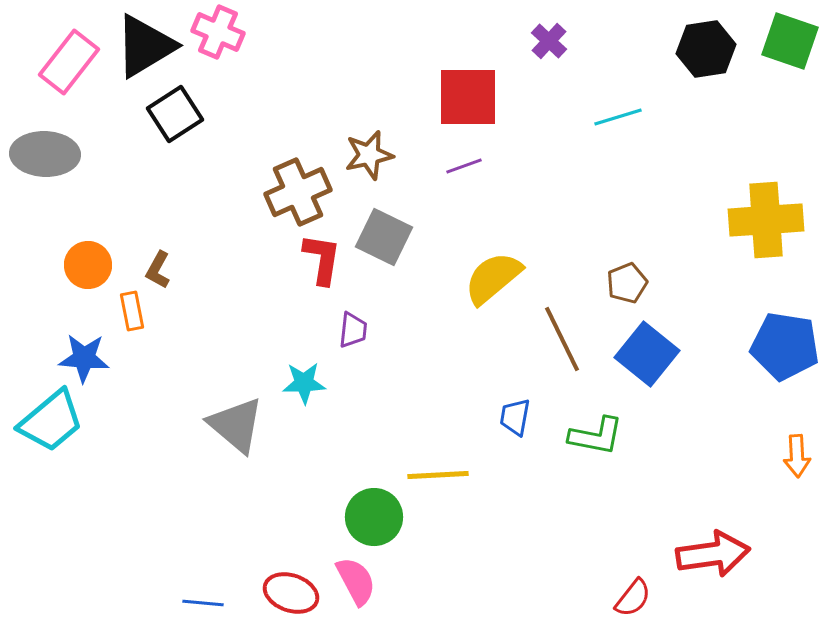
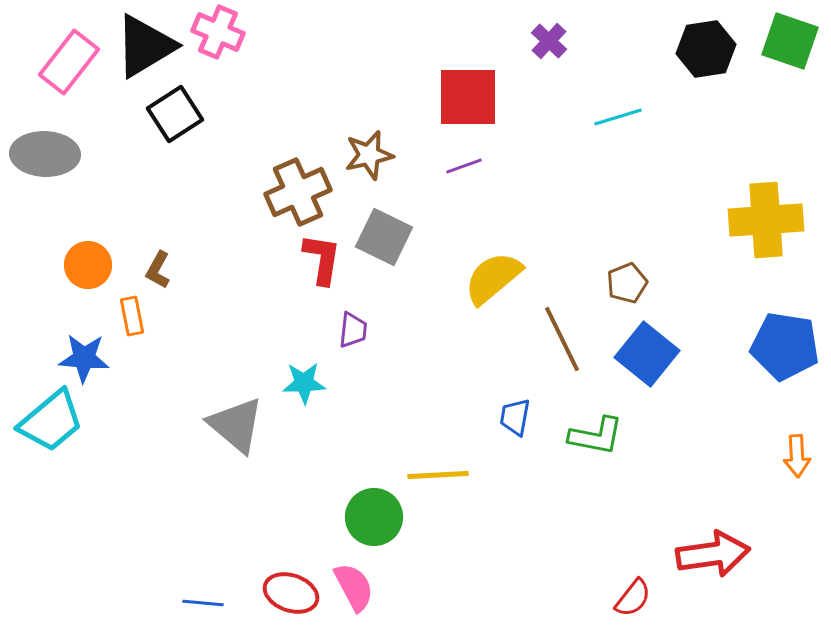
orange rectangle: moved 5 px down
pink semicircle: moved 2 px left, 6 px down
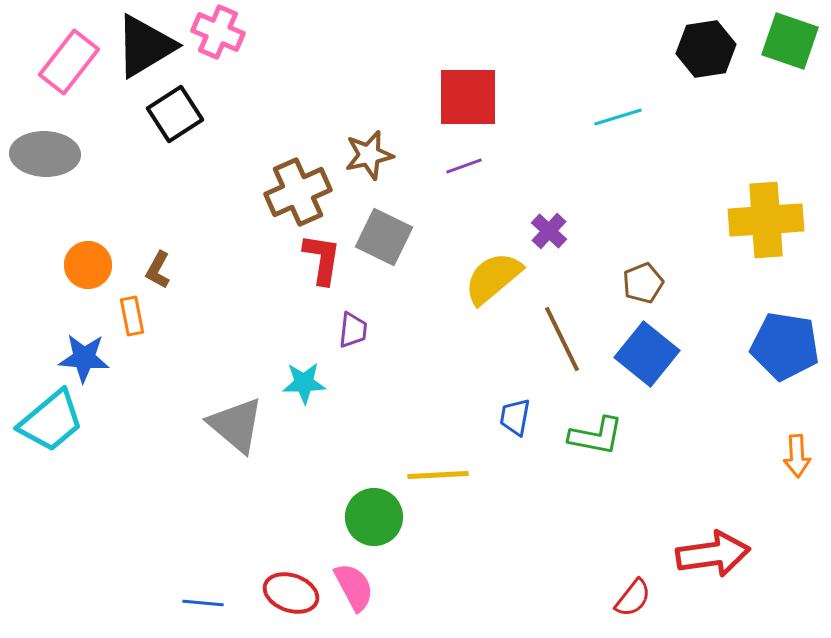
purple cross: moved 190 px down
brown pentagon: moved 16 px right
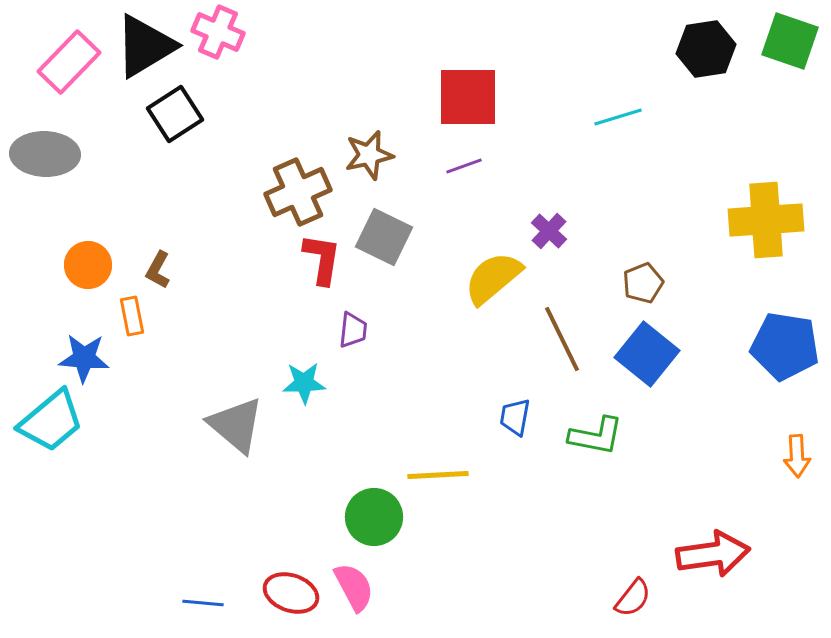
pink rectangle: rotated 6 degrees clockwise
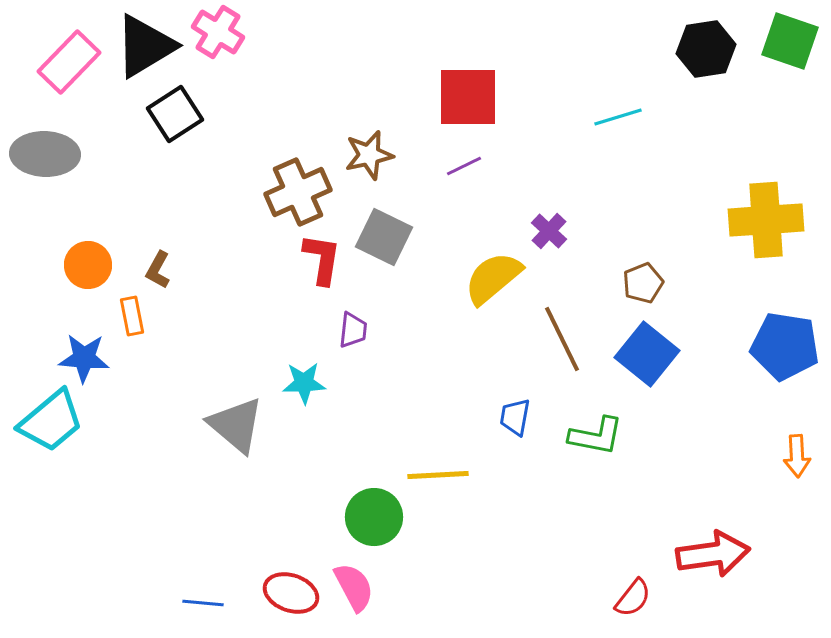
pink cross: rotated 9 degrees clockwise
purple line: rotated 6 degrees counterclockwise
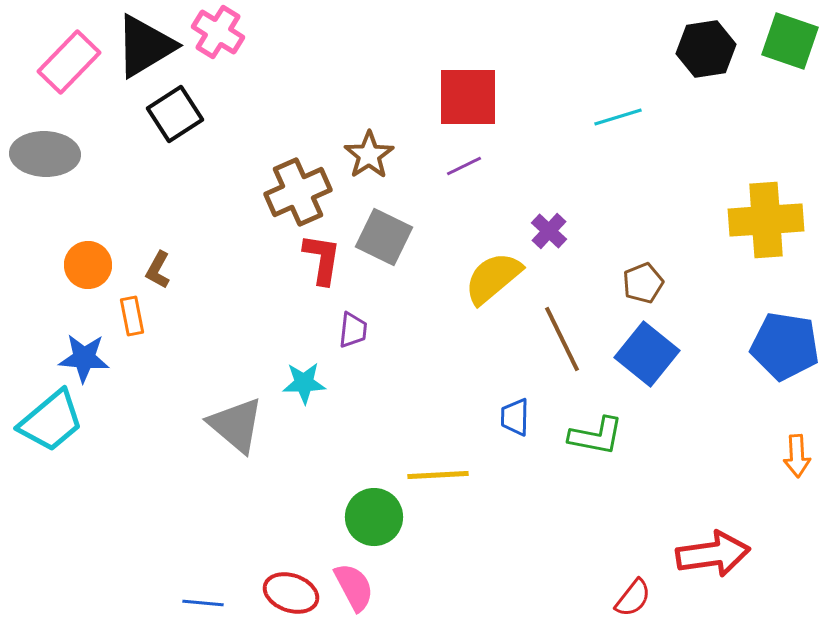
brown star: rotated 21 degrees counterclockwise
blue trapezoid: rotated 9 degrees counterclockwise
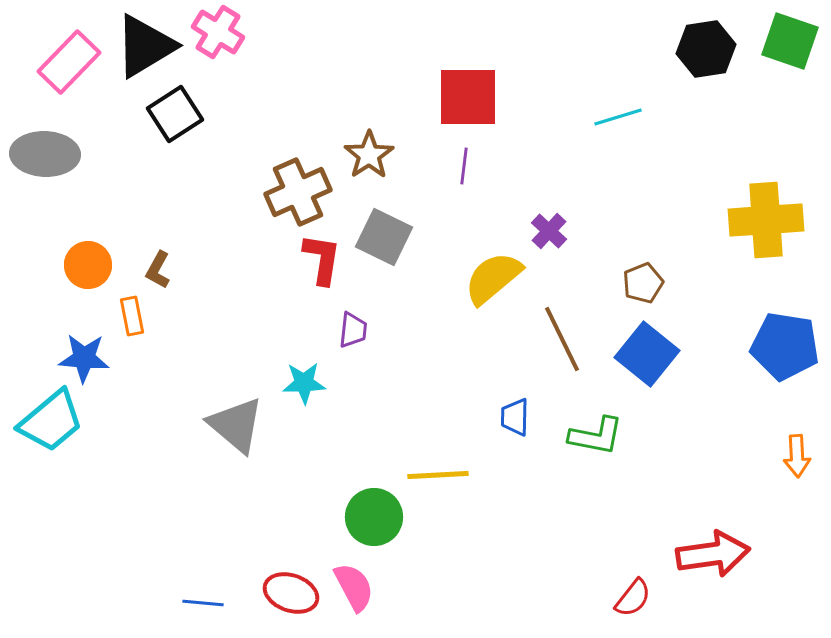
purple line: rotated 57 degrees counterclockwise
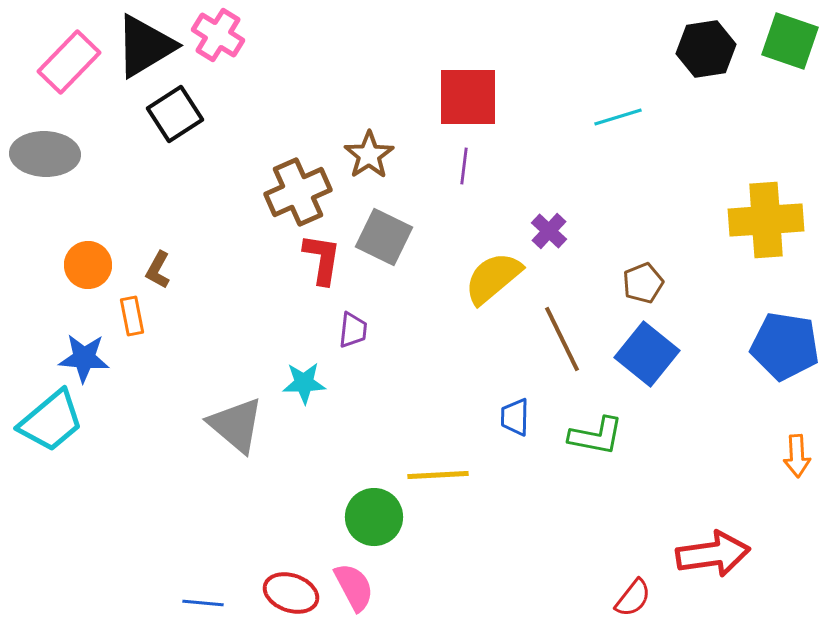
pink cross: moved 3 px down
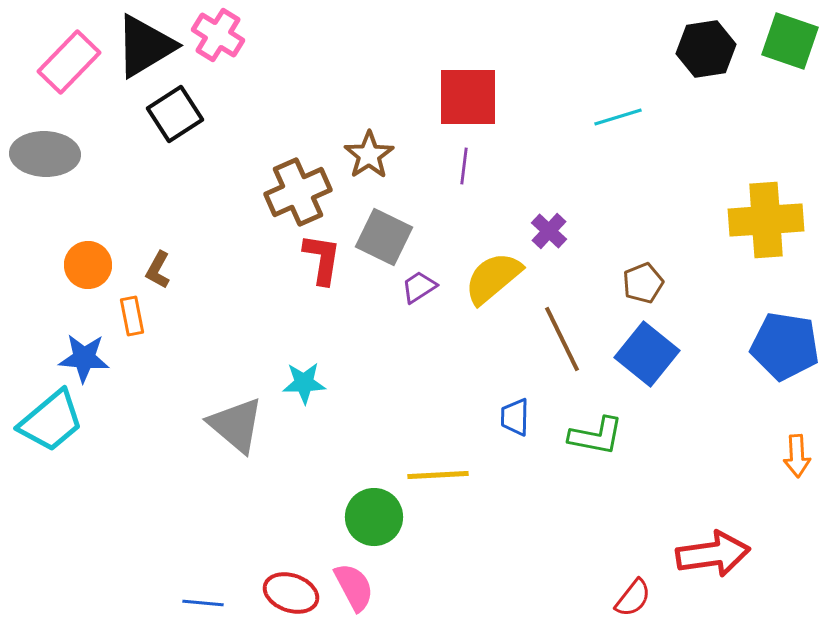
purple trapezoid: moved 66 px right, 43 px up; rotated 129 degrees counterclockwise
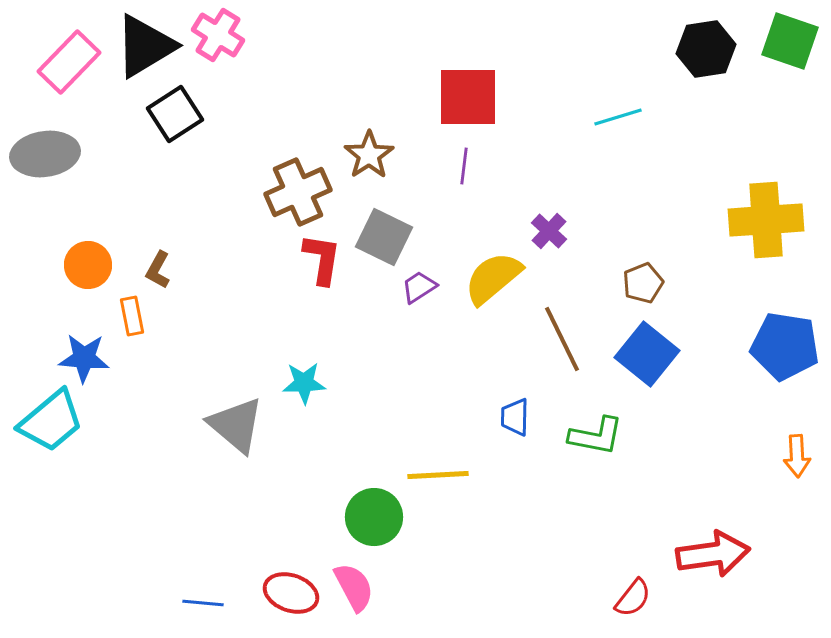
gray ellipse: rotated 10 degrees counterclockwise
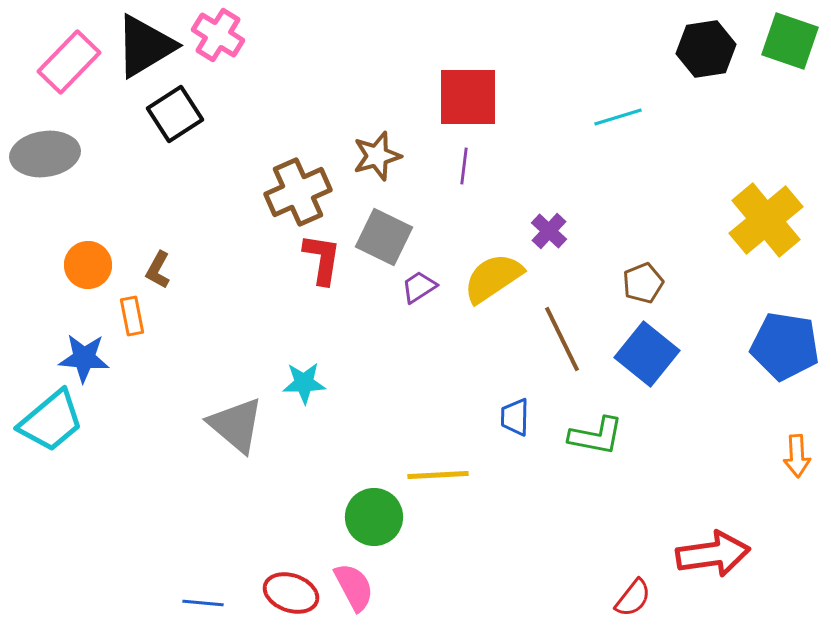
brown star: moved 8 px right, 1 px down; rotated 18 degrees clockwise
yellow cross: rotated 36 degrees counterclockwise
yellow semicircle: rotated 6 degrees clockwise
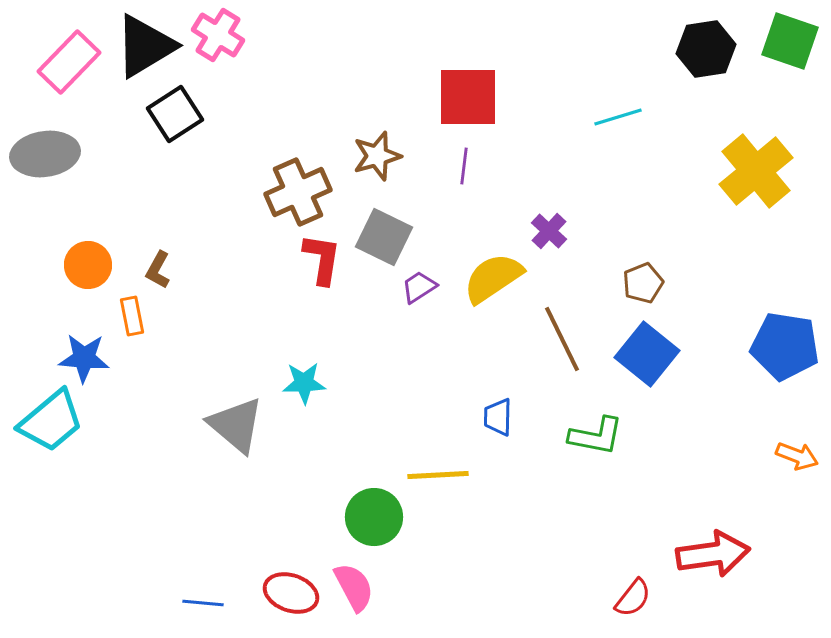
yellow cross: moved 10 px left, 49 px up
blue trapezoid: moved 17 px left
orange arrow: rotated 66 degrees counterclockwise
